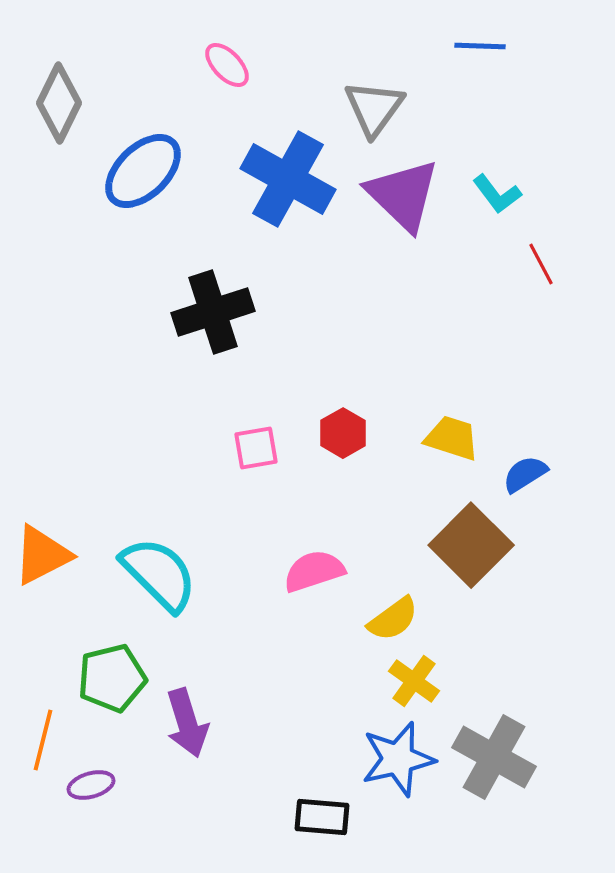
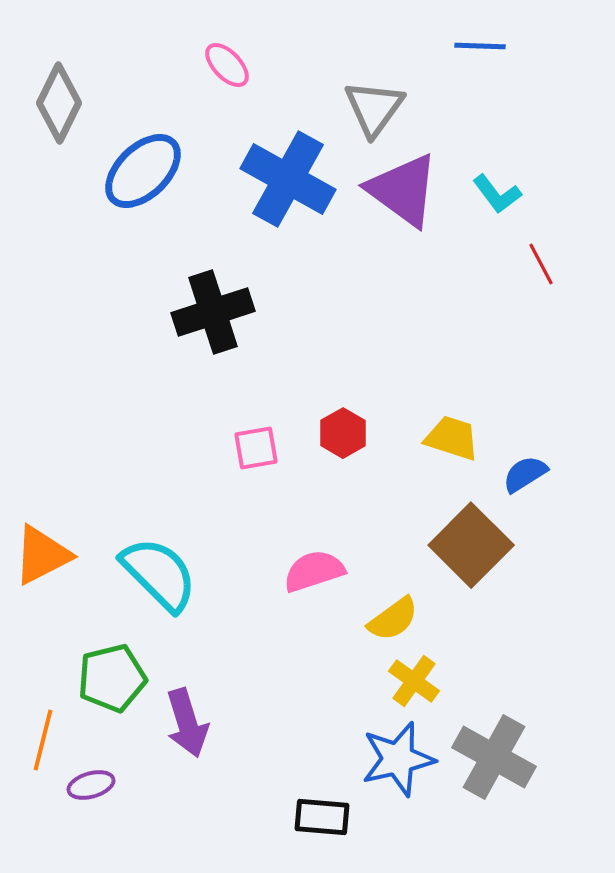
purple triangle: moved 5 px up; rotated 8 degrees counterclockwise
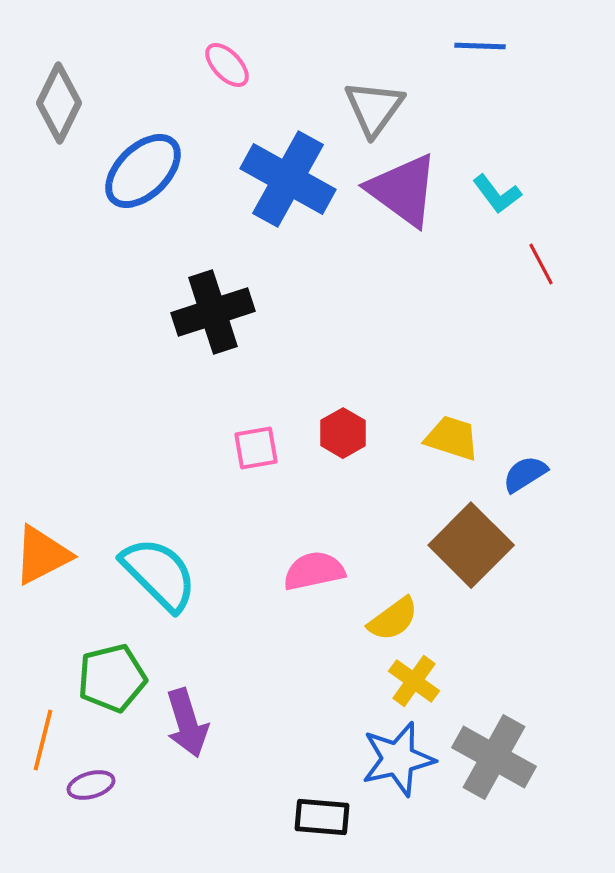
pink semicircle: rotated 6 degrees clockwise
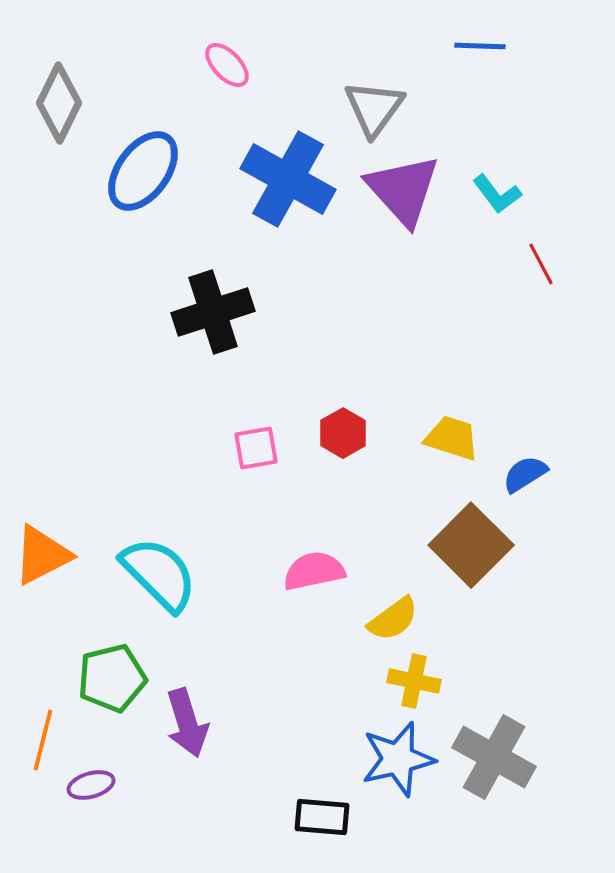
blue ellipse: rotated 10 degrees counterclockwise
purple triangle: rotated 12 degrees clockwise
yellow cross: rotated 24 degrees counterclockwise
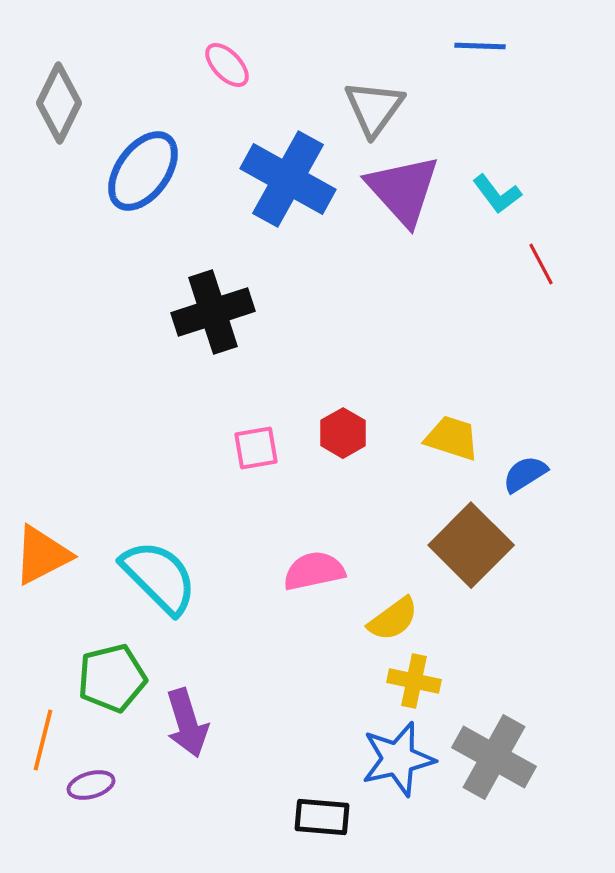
cyan semicircle: moved 3 px down
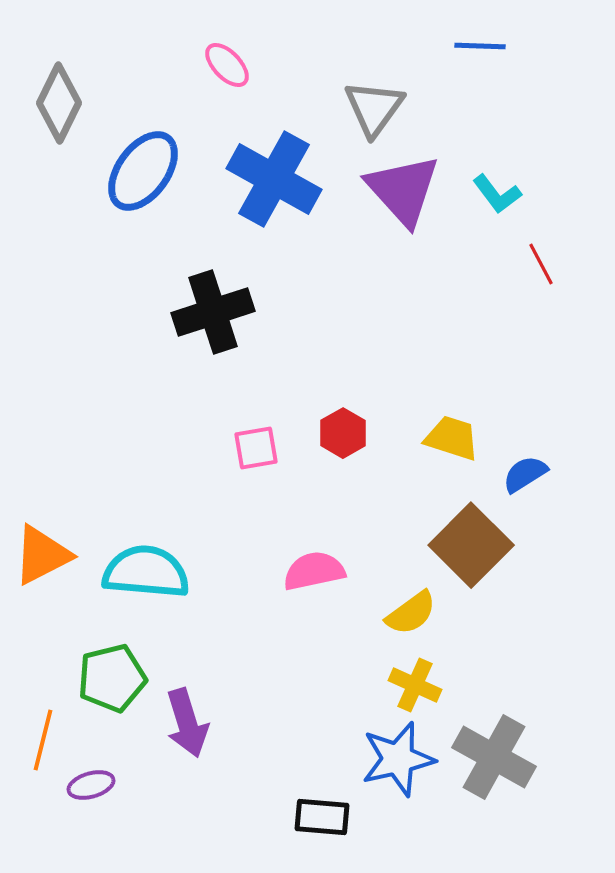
blue cross: moved 14 px left
cyan semicircle: moved 13 px left, 5 px up; rotated 40 degrees counterclockwise
yellow semicircle: moved 18 px right, 6 px up
yellow cross: moved 1 px right, 4 px down; rotated 12 degrees clockwise
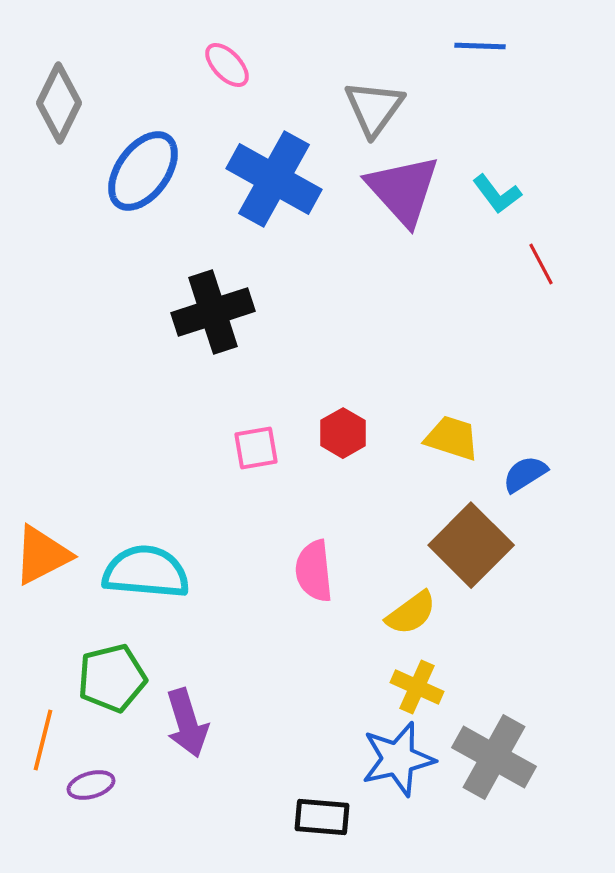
pink semicircle: rotated 84 degrees counterclockwise
yellow cross: moved 2 px right, 2 px down
